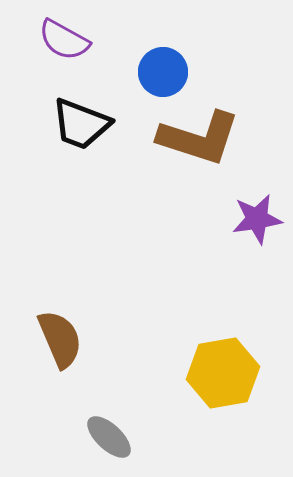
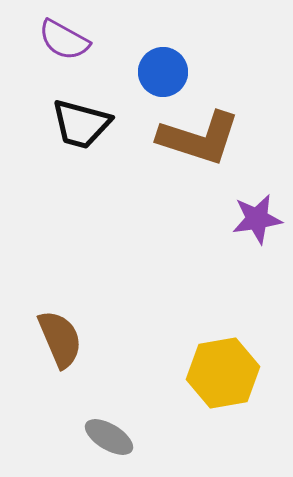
black trapezoid: rotated 6 degrees counterclockwise
gray ellipse: rotated 12 degrees counterclockwise
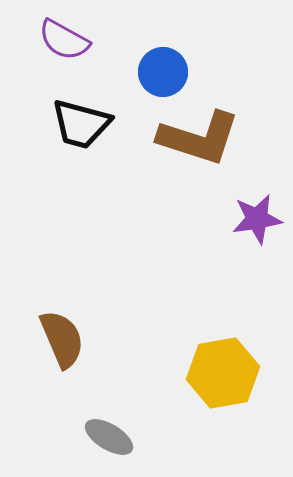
brown semicircle: moved 2 px right
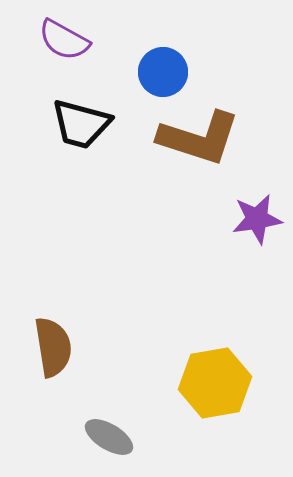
brown semicircle: moved 9 px left, 8 px down; rotated 14 degrees clockwise
yellow hexagon: moved 8 px left, 10 px down
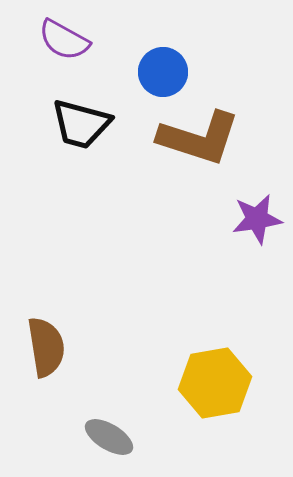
brown semicircle: moved 7 px left
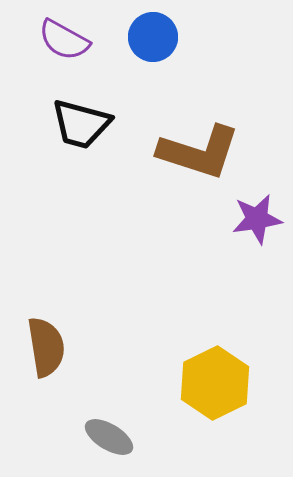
blue circle: moved 10 px left, 35 px up
brown L-shape: moved 14 px down
yellow hexagon: rotated 16 degrees counterclockwise
